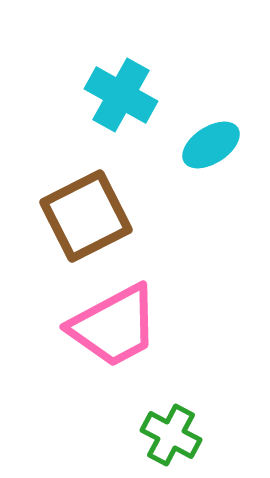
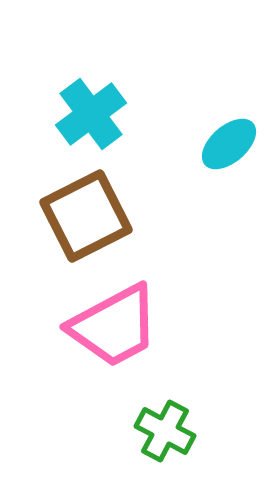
cyan cross: moved 30 px left, 19 px down; rotated 24 degrees clockwise
cyan ellipse: moved 18 px right, 1 px up; rotated 8 degrees counterclockwise
green cross: moved 6 px left, 4 px up
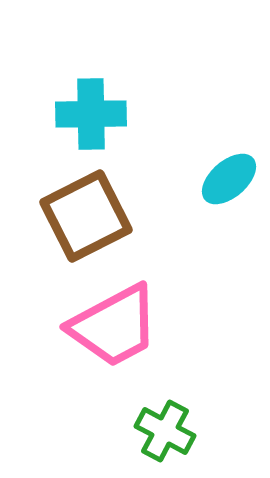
cyan cross: rotated 36 degrees clockwise
cyan ellipse: moved 35 px down
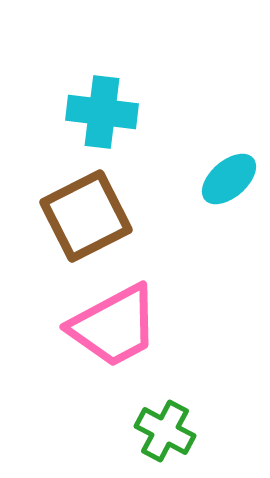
cyan cross: moved 11 px right, 2 px up; rotated 8 degrees clockwise
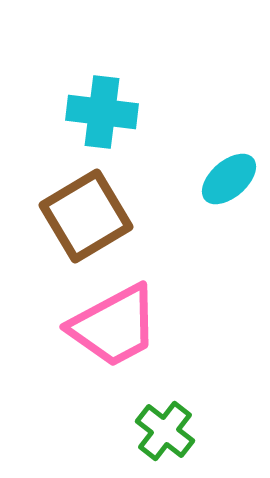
brown square: rotated 4 degrees counterclockwise
green cross: rotated 10 degrees clockwise
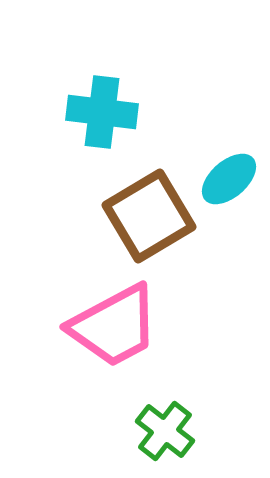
brown square: moved 63 px right
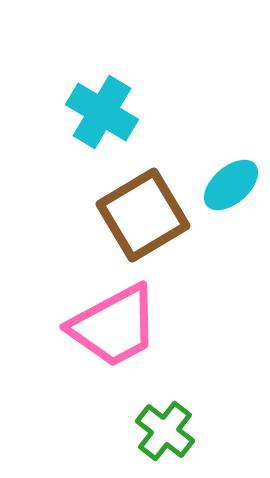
cyan cross: rotated 24 degrees clockwise
cyan ellipse: moved 2 px right, 6 px down
brown square: moved 6 px left, 1 px up
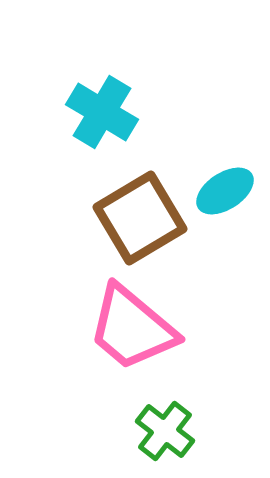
cyan ellipse: moved 6 px left, 6 px down; rotated 8 degrees clockwise
brown square: moved 3 px left, 3 px down
pink trapezoid: moved 18 px right, 2 px down; rotated 68 degrees clockwise
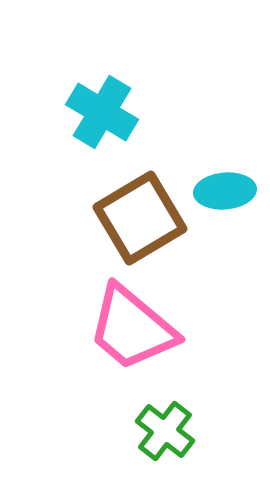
cyan ellipse: rotated 28 degrees clockwise
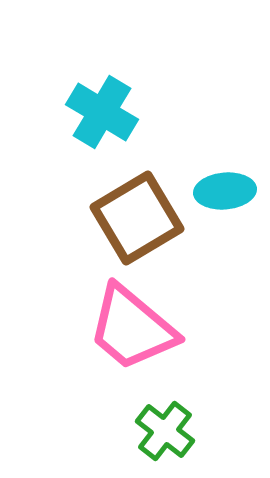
brown square: moved 3 px left
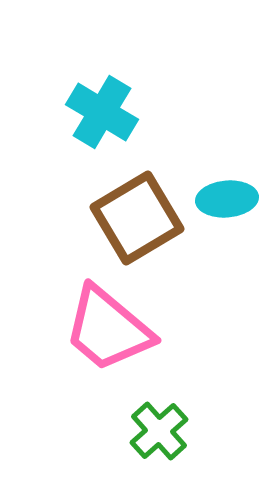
cyan ellipse: moved 2 px right, 8 px down
pink trapezoid: moved 24 px left, 1 px down
green cross: moved 6 px left; rotated 10 degrees clockwise
